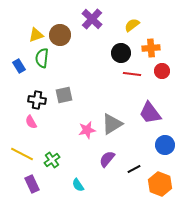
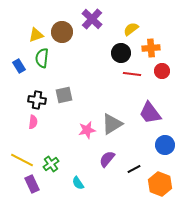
yellow semicircle: moved 1 px left, 4 px down
brown circle: moved 2 px right, 3 px up
pink semicircle: moved 2 px right; rotated 144 degrees counterclockwise
yellow line: moved 6 px down
green cross: moved 1 px left, 4 px down
cyan semicircle: moved 2 px up
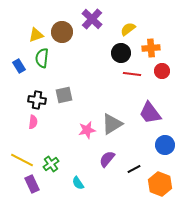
yellow semicircle: moved 3 px left
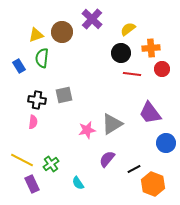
red circle: moved 2 px up
blue circle: moved 1 px right, 2 px up
orange hexagon: moved 7 px left
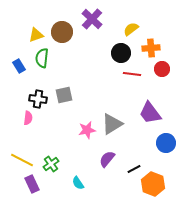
yellow semicircle: moved 3 px right
black cross: moved 1 px right, 1 px up
pink semicircle: moved 5 px left, 4 px up
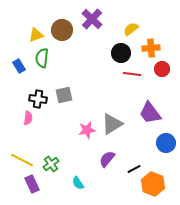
brown circle: moved 2 px up
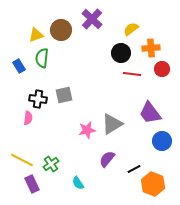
brown circle: moved 1 px left
blue circle: moved 4 px left, 2 px up
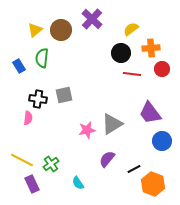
yellow triangle: moved 1 px left, 5 px up; rotated 21 degrees counterclockwise
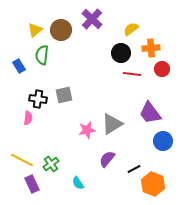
green semicircle: moved 3 px up
blue circle: moved 1 px right
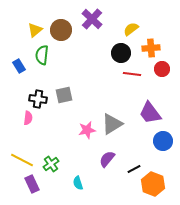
cyan semicircle: rotated 16 degrees clockwise
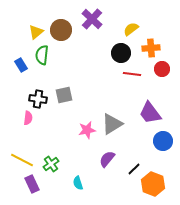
yellow triangle: moved 1 px right, 2 px down
blue rectangle: moved 2 px right, 1 px up
black line: rotated 16 degrees counterclockwise
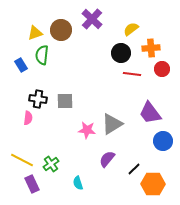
yellow triangle: moved 1 px left, 1 px down; rotated 21 degrees clockwise
gray square: moved 1 px right, 6 px down; rotated 12 degrees clockwise
pink star: rotated 18 degrees clockwise
orange hexagon: rotated 20 degrees counterclockwise
